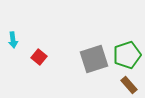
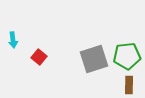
green pentagon: moved 1 px down; rotated 12 degrees clockwise
brown rectangle: rotated 42 degrees clockwise
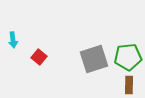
green pentagon: moved 1 px right, 1 px down
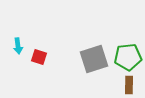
cyan arrow: moved 5 px right, 6 px down
red square: rotated 21 degrees counterclockwise
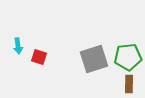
brown rectangle: moved 1 px up
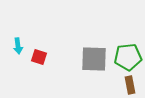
gray square: rotated 20 degrees clockwise
brown rectangle: moved 1 px right, 1 px down; rotated 12 degrees counterclockwise
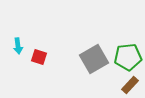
gray square: rotated 32 degrees counterclockwise
brown rectangle: rotated 54 degrees clockwise
